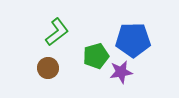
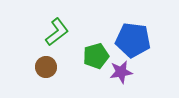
blue pentagon: rotated 8 degrees clockwise
brown circle: moved 2 px left, 1 px up
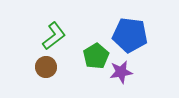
green L-shape: moved 3 px left, 4 px down
blue pentagon: moved 3 px left, 5 px up
green pentagon: rotated 15 degrees counterclockwise
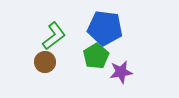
blue pentagon: moved 25 px left, 7 px up
brown circle: moved 1 px left, 5 px up
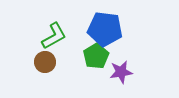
blue pentagon: moved 1 px down
green L-shape: rotated 8 degrees clockwise
